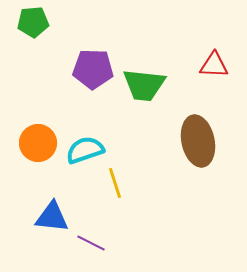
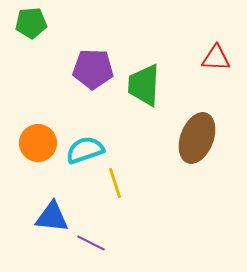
green pentagon: moved 2 px left, 1 px down
red triangle: moved 2 px right, 7 px up
green trapezoid: rotated 87 degrees clockwise
brown ellipse: moved 1 px left, 3 px up; rotated 33 degrees clockwise
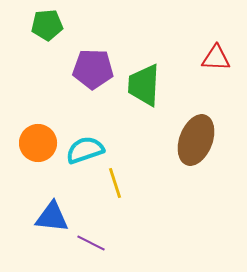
green pentagon: moved 16 px right, 2 px down
brown ellipse: moved 1 px left, 2 px down
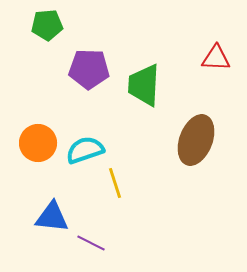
purple pentagon: moved 4 px left
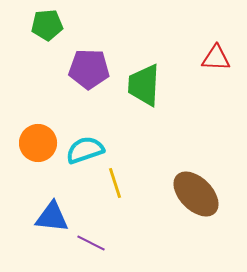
brown ellipse: moved 54 px down; rotated 66 degrees counterclockwise
